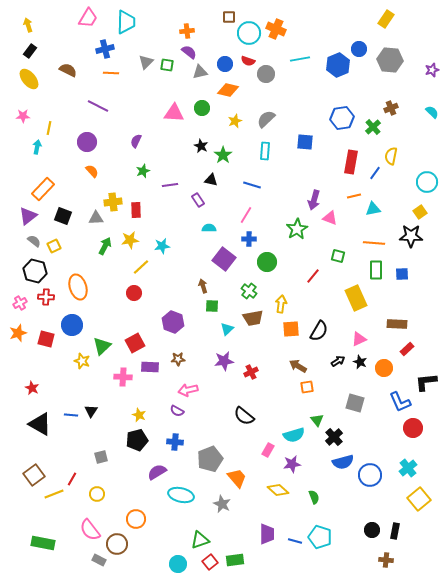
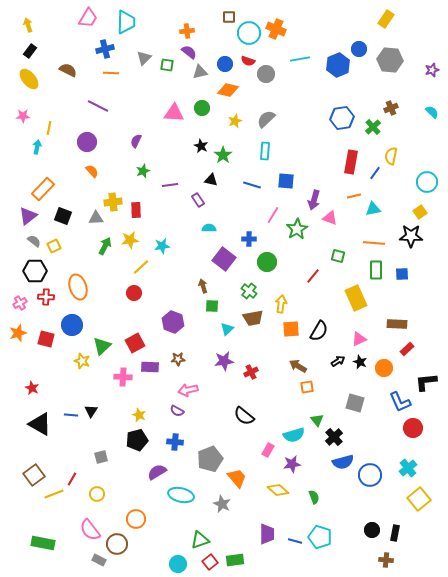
gray triangle at (146, 62): moved 2 px left, 4 px up
blue square at (305, 142): moved 19 px left, 39 px down
pink line at (246, 215): moved 27 px right
black hexagon at (35, 271): rotated 15 degrees counterclockwise
black rectangle at (395, 531): moved 2 px down
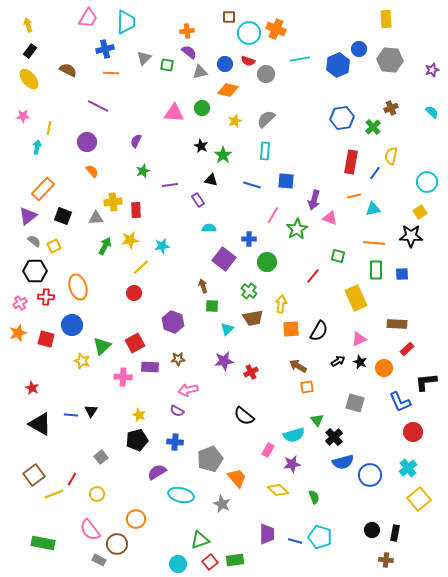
yellow rectangle at (386, 19): rotated 36 degrees counterclockwise
red circle at (413, 428): moved 4 px down
gray square at (101, 457): rotated 24 degrees counterclockwise
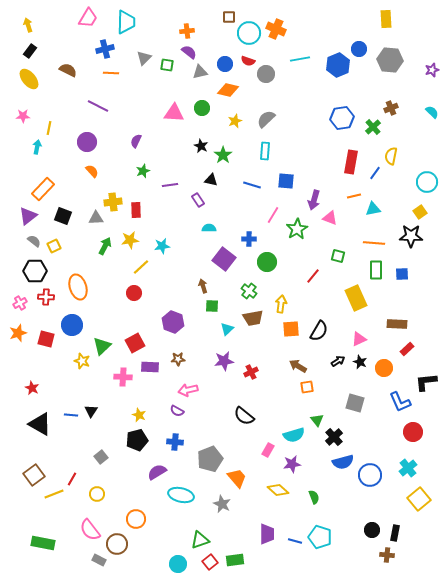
brown cross at (386, 560): moved 1 px right, 5 px up
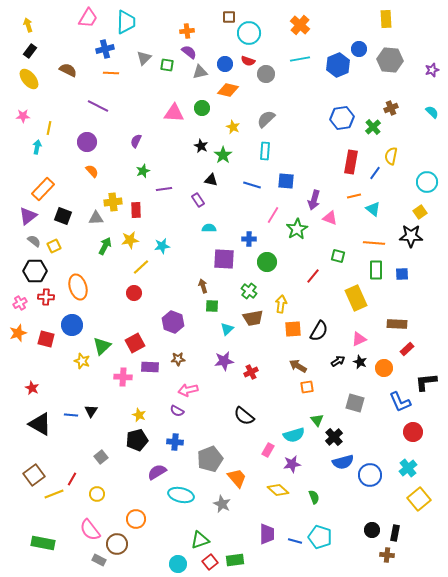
orange cross at (276, 29): moved 24 px right, 4 px up; rotated 18 degrees clockwise
yellow star at (235, 121): moved 2 px left, 6 px down; rotated 24 degrees counterclockwise
purple line at (170, 185): moved 6 px left, 4 px down
cyan triangle at (373, 209): rotated 49 degrees clockwise
purple square at (224, 259): rotated 35 degrees counterclockwise
orange square at (291, 329): moved 2 px right
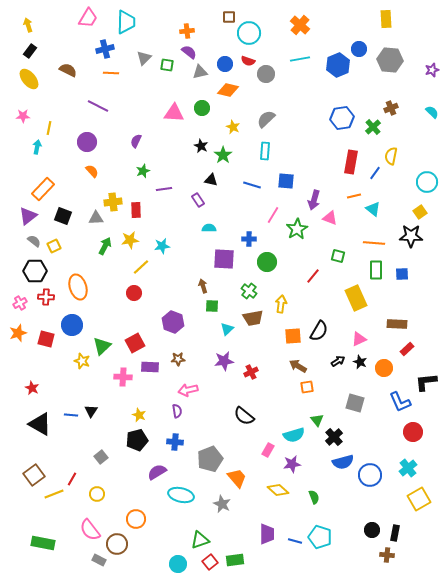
orange square at (293, 329): moved 7 px down
purple semicircle at (177, 411): rotated 128 degrees counterclockwise
yellow square at (419, 499): rotated 10 degrees clockwise
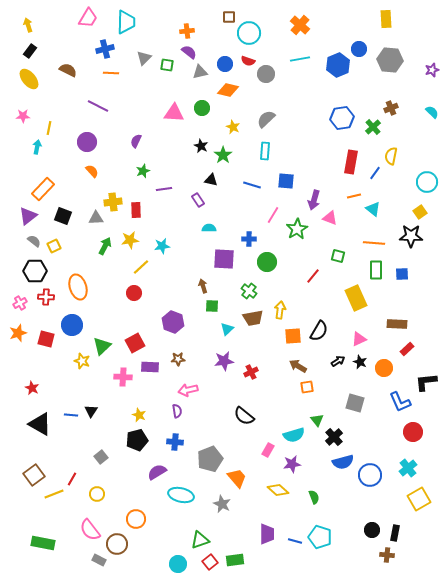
yellow arrow at (281, 304): moved 1 px left, 6 px down
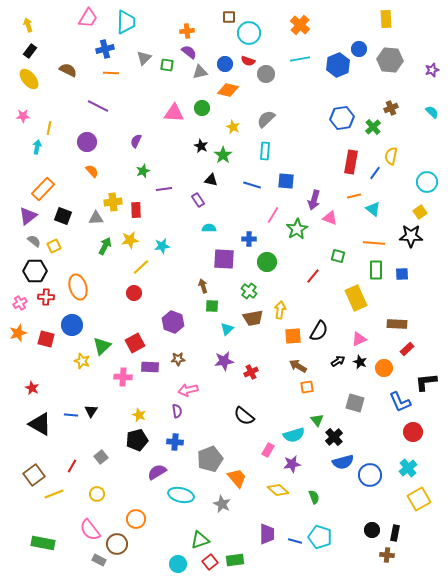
red line at (72, 479): moved 13 px up
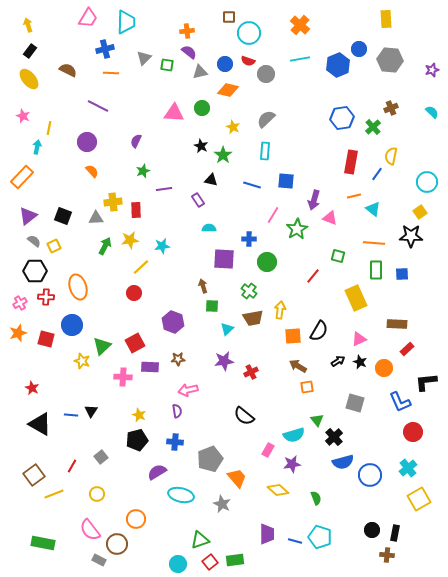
pink star at (23, 116): rotated 24 degrees clockwise
blue line at (375, 173): moved 2 px right, 1 px down
orange rectangle at (43, 189): moved 21 px left, 12 px up
green semicircle at (314, 497): moved 2 px right, 1 px down
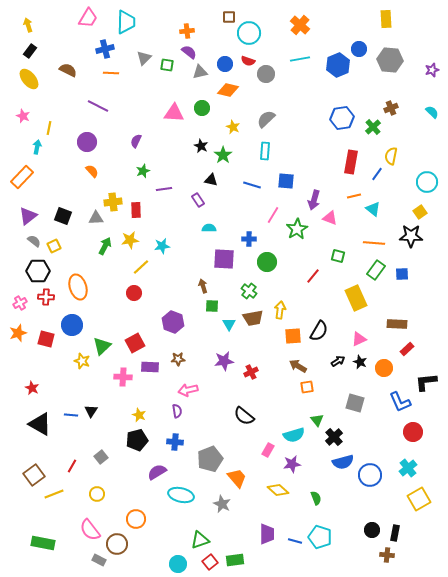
green rectangle at (376, 270): rotated 36 degrees clockwise
black hexagon at (35, 271): moved 3 px right
cyan triangle at (227, 329): moved 2 px right, 5 px up; rotated 16 degrees counterclockwise
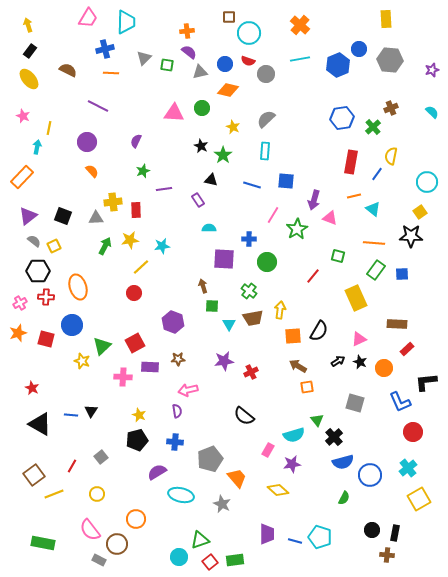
green semicircle at (316, 498): moved 28 px right; rotated 48 degrees clockwise
cyan circle at (178, 564): moved 1 px right, 7 px up
